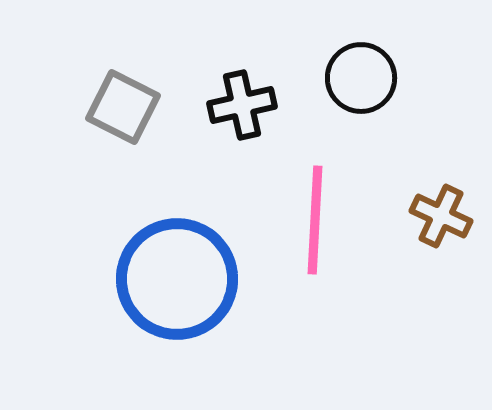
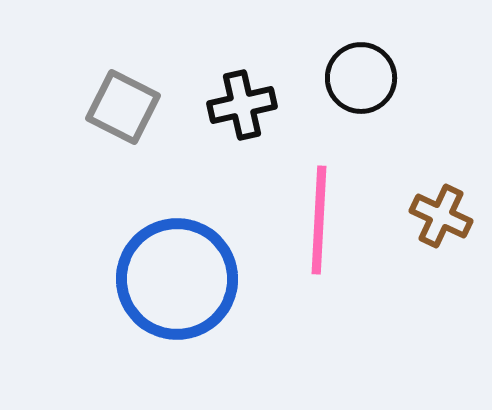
pink line: moved 4 px right
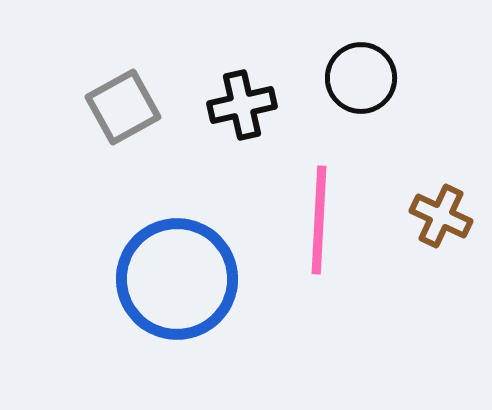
gray square: rotated 34 degrees clockwise
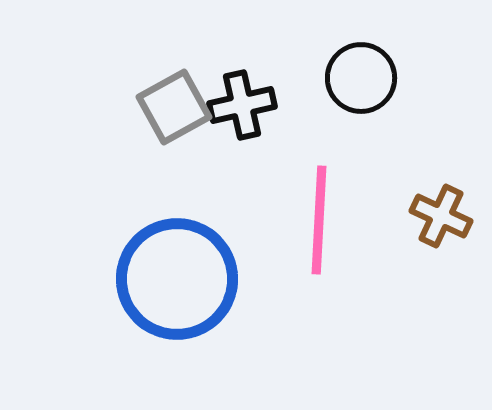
gray square: moved 51 px right
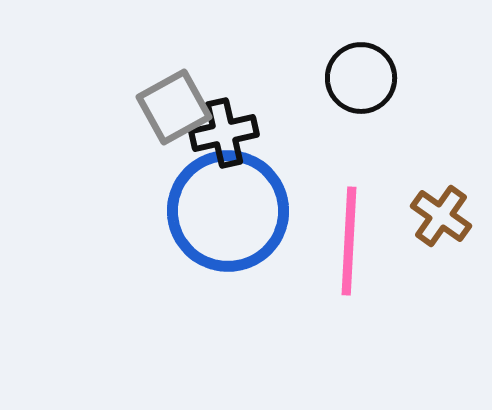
black cross: moved 18 px left, 28 px down
brown cross: rotated 10 degrees clockwise
pink line: moved 30 px right, 21 px down
blue circle: moved 51 px right, 68 px up
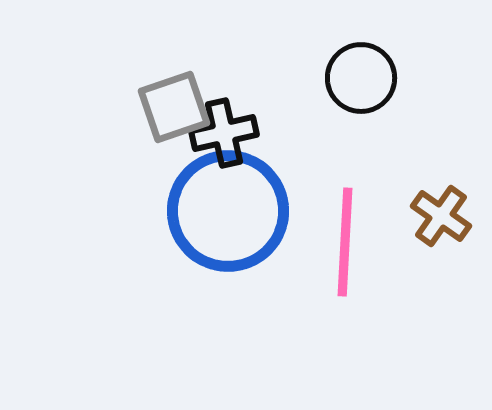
gray square: rotated 10 degrees clockwise
pink line: moved 4 px left, 1 px down
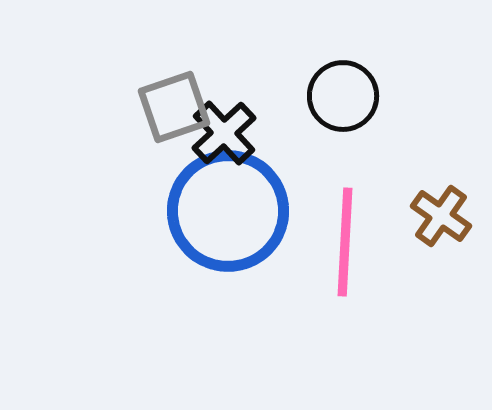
black circle: moved 18 px left, 18 px down
black cross: rotated 30 degrees counterclockwise
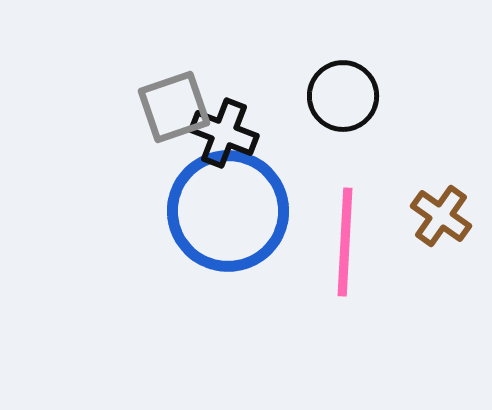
black cross: rotated 26 degrees counterclockwise
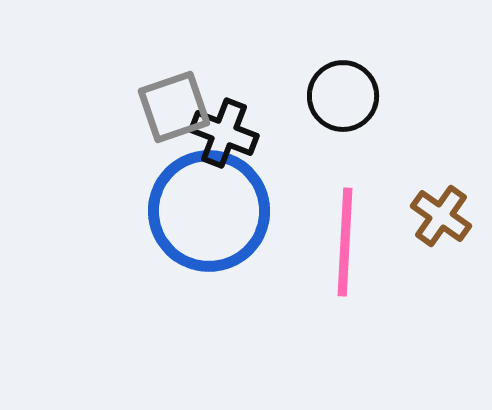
blue circle: moved 19 px left
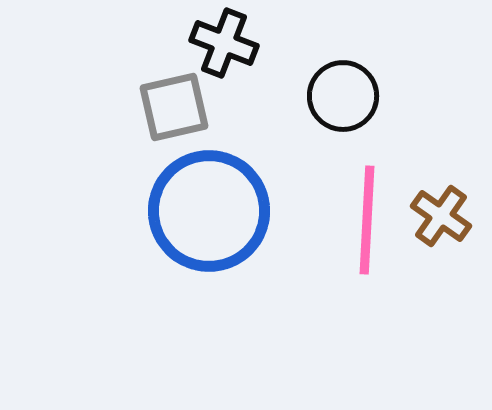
gray square: rotated 6 degrees clockwise
black cross: moved 90 px up
pink line: moved 22 px right, 22 px up
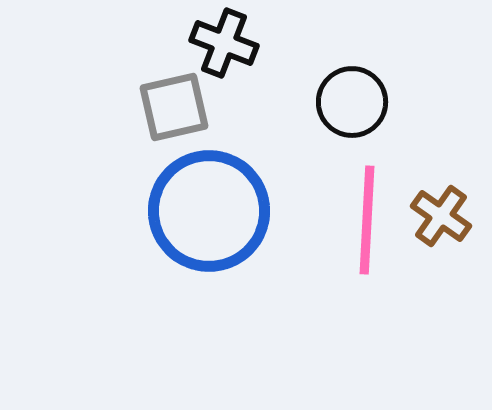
black circle: moved 9 px right, 6 px down
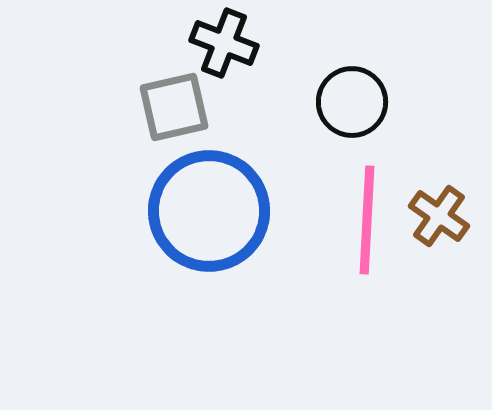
brown cross: moved 2 px left
